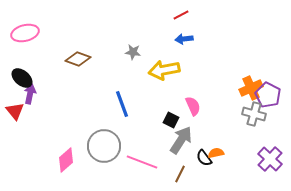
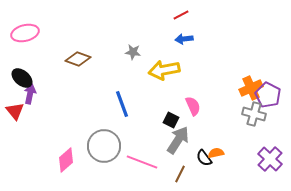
gray arrow: moved 3 px left
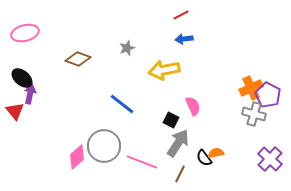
gray star: moved 6 px left, 4 px up; rotated 28 degrees counterclockwise
blue line: rotated 32 degrees counterclockwise
gray arrow: moved 3 px down
pink diamond: moved 11 px right, 3 px up
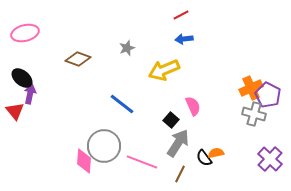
yellow arrow: rotated 12 degrees counterclockwise
black square: rotated 14 degrees clockwise
pink diamond: moved 7 px right, 4 px down; rotated 45 degrees counterclockwise
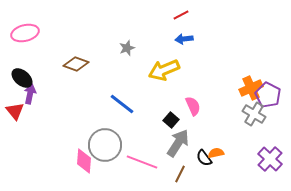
brown diamond: moved 2 px left, 5 px down
gray cross: rotated 15 degrees clockwise
gray circle: moved 1 px right, 1 px up
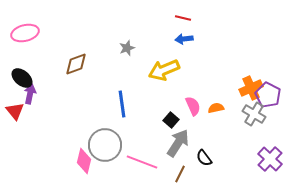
red line: moved 2 px right, 3 px down; rotated 42 degrees clockwise
brown diamond: rotated 40 degrees counterclockwise
blue line: rotated 44 degrees clockwise
orange semicircle: moved 45 px up
pink diamond: rotated 10 degrees clockwise
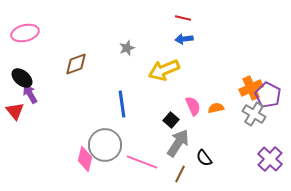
purple arrow: rotated 42 degrees counterclockwise
pink diamond: moved 1 px right, 2 px up
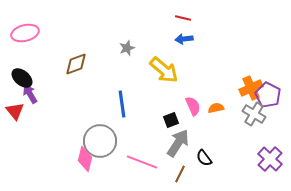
yellow arrow: rotated 116 degrees counterclockwise
black square: rotated 28 degrees clockwise
gray circle: moved 5 px left, 4 px up
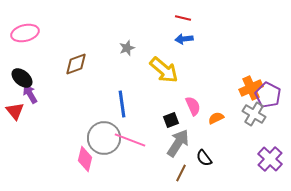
orange semicircle: moved 10 px down; rotated 14 degrees counterclockwise
gray circle: moved 4 px right, 3 px up
pink line: moved 12 px left, 22 px up
brown line: moved 1 px right, 1 px up
